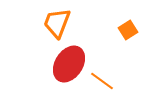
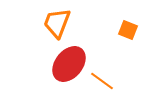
orange square: rotated 36 degrees counterclockwise
red ellipse: rotated 6 degrees clockwise
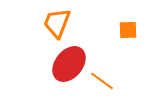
orange square: rotated 24 degrees counterclockwise
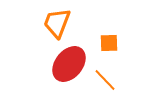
orange square: moved 19 px left, 13 px down
orange line: moved 3 px right, 1 px up; rotated 10 degrees clockwise
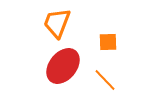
orange square: moved 1 px left, 1 px up
red ellipse: moved 6 px left, 2 px down
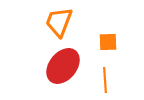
orange trapezoid: moved 2 px right, 1 px up
orange line: rotated 40 degrees clockwise
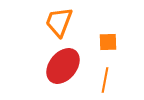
orange line: rotated 15 degrees clockwise
